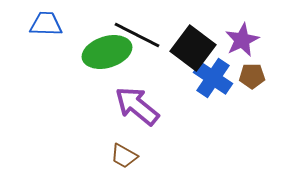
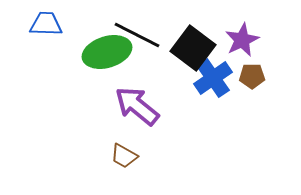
blue cross: rotated 21 degrees clockwise
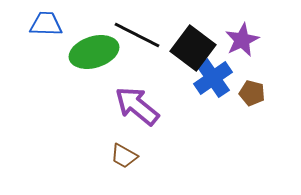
green ellipse: moved 13 px left
brown pentagon: moved 17 px down; rotated 15 degrees clockwise
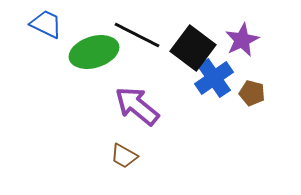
blue trapezoid: rotated 24 degrees clockwise
blue cross: moved 1 px right
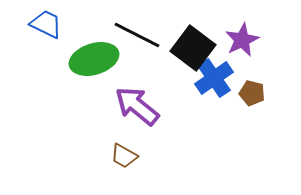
green ellipse: moved 7 px down
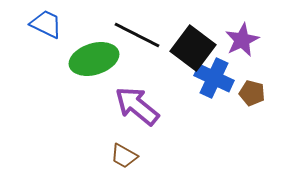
blue cross: rotated 30 degrees counterclockwise
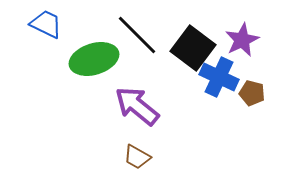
black line: rotated 18 degrees clockwise
blue cross: moved 5 px right, 1 px up
brown trapezoid: moved 13 px right, 1 px down
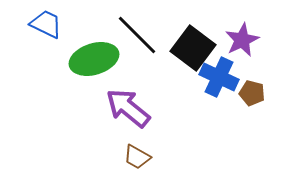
purple arrow: moved 9 px left, 2 px down
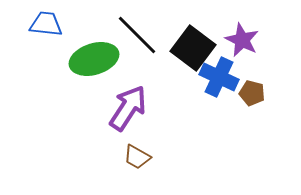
blue trapezoid: rotated 20 degrees counterclockwise
purple star: rotated 20 degrees counterclockwise
purple arrow: rotated 84 degrees clockwise
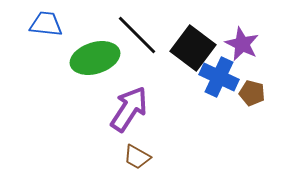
purple star: moved 4 px down
green ellipse: moved 1 px right, 1 px up
purple arrow: moved 1 px right, 1 px down
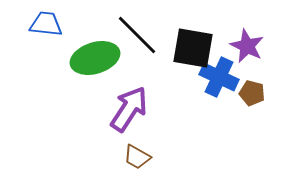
purple star: moved 5 px right, 2 px down
black square: rotated 27 degrees counterclockwise
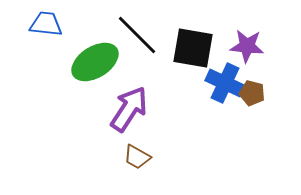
purple star: rotated 20 degrees counterclockwise
green ellipse: moved 4 px down; rotated 15 degrees counterclockwise
blue cross: moved 6 px right, 6 px down
